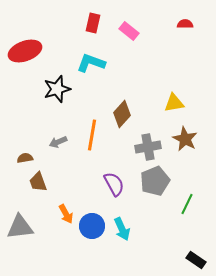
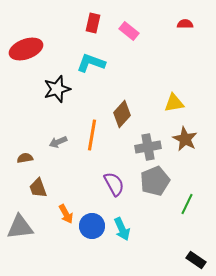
red ellipse: moved 1 px right, 2 px up
brown trapezoid: moved 6 px down
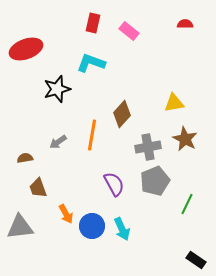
gray arrow: rotated 12 degrees counterclockwise
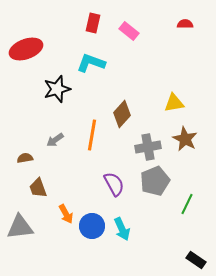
gray arrow: moved 3 px left, 2 px up
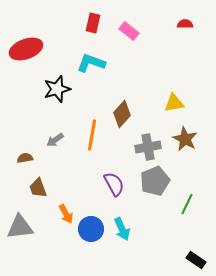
blue circle: moved 1 px left, 3 px down
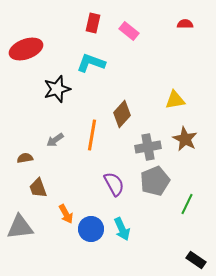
yellow triangle: moved 1 px right, 3 px up
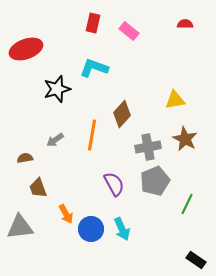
cyan L-shape: moved 3 px right, 5 px down
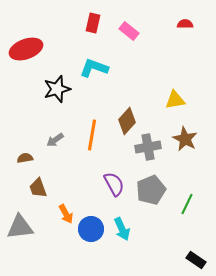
brown diamond: moved 5 px right, 7 px down
gray pentagon: moved 4 px left, 9 px down
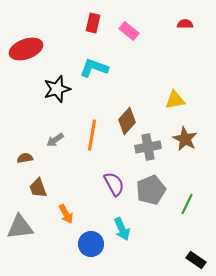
blue circle: moved 15 px down
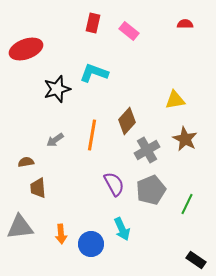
cyan L-shape: moved 5 px down
gray cross: moved 1 px left, 3 px down; rotated 20 degrees counterclockwise
brown semicircle: moved 1 px right, 4 px down
brown trapezoid: rotated 15 degrees clockwise
orange arrow: moved 5 px left, 20 px down; rotated 24 degrees clockwise
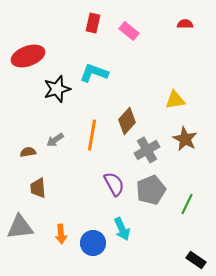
red ellipse: moved 2 px right, 7 px down
brown semicircle: moved 2 px right, 10 px up
blue circle: moved 2 px right, 1 px up
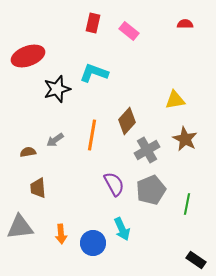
green line: rotated 15 degrees counterclockwise
